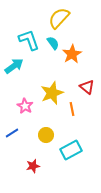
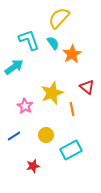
cyan arrow: moved 1 px down
blue line: moved 2 px right, 3 px down
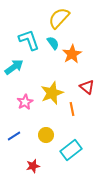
pink star: moved 4 px up; rotated 14 degrees clockwise
cyan rectangle: rotated 10 degrees counterclockwise
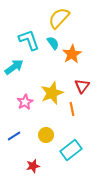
red triangle: moved 5 px left, 1 px up; rotated 28 degrees clockwise
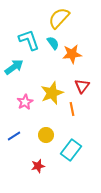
orange star: rotated 24 degrees clockwise
cyan rectangle: rotated 15 degrees counterclockwise
red star: moved 5 px right
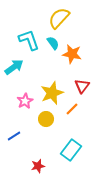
orange star: rotated 18 degrees clockwise
pink star: moved 1 px up
orange line: rotated 56 degrees clockwise
yellow circle: moved 16 px up
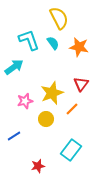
yellow semicircle: rotated 110 degrees clockwise
orange star: moved 7 px right, 7 px up
red triangle: moved 1 px left, 2 px up
pink star: rotated 14 degrees clockwise
